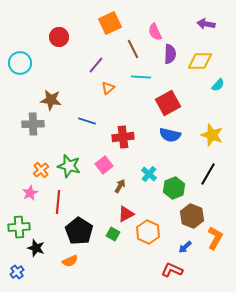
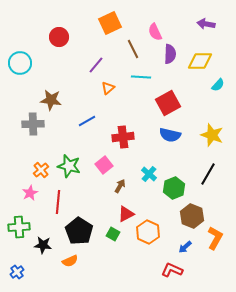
blue line: rotated 48 degrees counterclockwise
black star: moved 7 px right, 3 px up; rotated 12 degrees counterclockwise
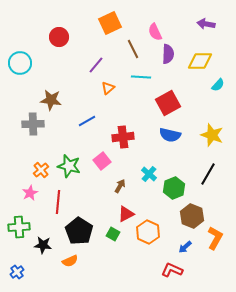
purple semicircle: moved 2 px left
pink square: moved 2 px left, 4 px up
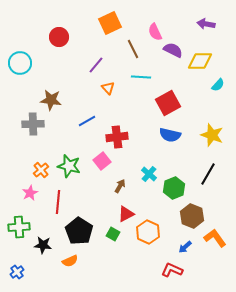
purple semicircle: moved 5 px right, 4 px up; rotated 66 degrees counterclockwise
orange triangle: rotated 32 degrees counterclockwise
red cross: moved 6 px left
orange L-shape: rotated 65 degrees counterclockwise
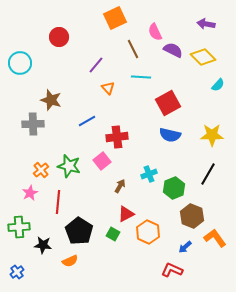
orange square: moved 5 px right, 5 px up
yellow diamond: moved 3 px right, 4 px up; rotated 45 degrees clockwise
brown star: rotated 10 degrees clockwise
yellow star: rotated 20 degrees counterclockwise
cyan cross: rotated 28 degrees clockwise
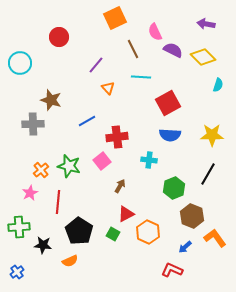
cyan semicircle: rotated 24 degrees counterclockwise
blue semicircle: rotated 10 degrees counterclockwise
cyan cross: moved 14 px up; rotated 28 degrees clockwise
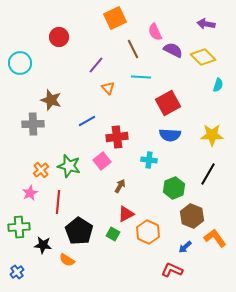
orange semicircle: moved 3 px left, 1 px up; rotated 56 degrees clockwise
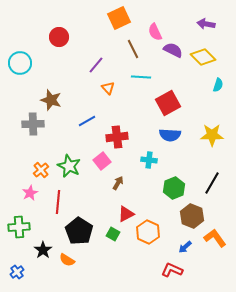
orange square: moved 4 px right
green star: rotated 10 degrees clockwise
black line: moved 4 px right, 9 px down
brown arrow: moved 2 px left, 3 px up
black star: moved 5 px down; rotated 30 degrees clockwise
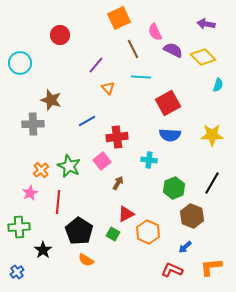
red circle: moved 1 px right, 2 px up
orange L-shape: moved 4 px left, 29 px down; rotated 60 degrees counterclockwise
orange semicircle: moved 19 px right
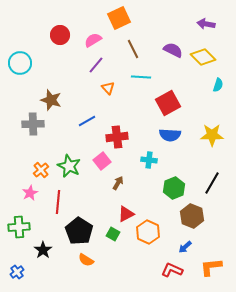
pink semicircle: moved 62 px left, 8 px down; rotated 84 degrees clockwise
